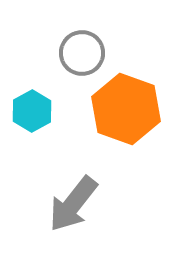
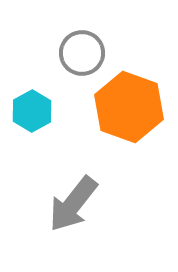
orange hexagon: moved 3 px right, 2 px up
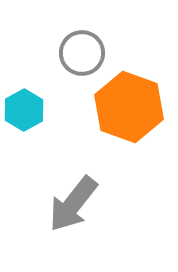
cyan hexagon: moved 8 px left, 1 px up
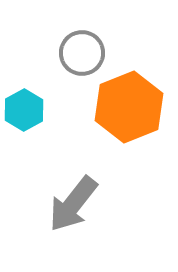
orange hexagon: rotated 18 degrees clockwise
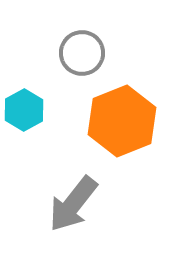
orange hexagon: moved 7 px left, 14 px down
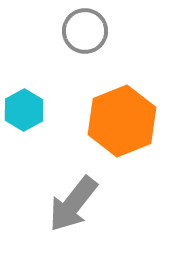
gray circle: moved 3 px right, 22 px up
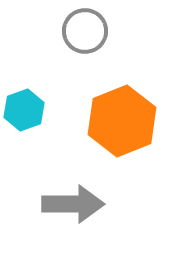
cyan hexagon: rotated 9 degrees clockwise
gray arrow: rotated 128 degrees counterclockwise
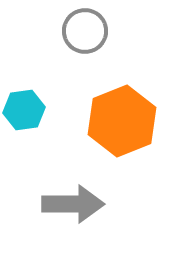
cyan hexagon: rotated 12 degrees clockwise
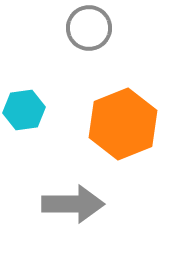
gray circle: moved 4 px right, 3 px up
orange hexagon: moved 1 px right, 3 px down
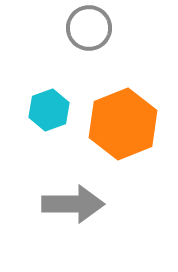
cyan hexagon: moved 25 px right; rotated 12 degrees counterclockwise
